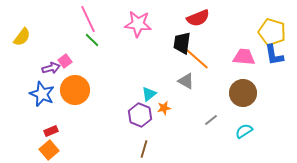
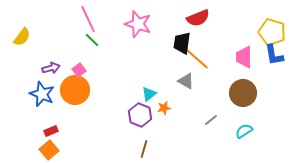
pink star: rotated 12 degrees clockwise
pink trapezoid: rotated 95 degrees counterclockwise
pink square: moved 14 px right, 9 px down
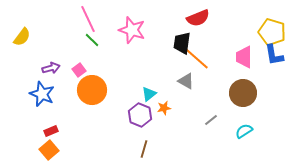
pink star: moved 6 px left, 6 px down
orange circle: moved 17 px right
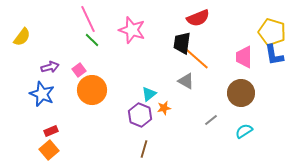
purple arrow: moved 1 px left, 1 px up
brown circle: moved 2 px left
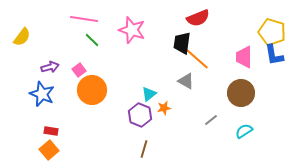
pink line: moved 4 px left; rotated 56 degrees counterclockwise
red rectangle: rotated 32 degrees clockwise
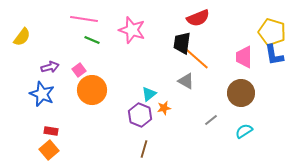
green line: rotated 21 degrees counterclockwise
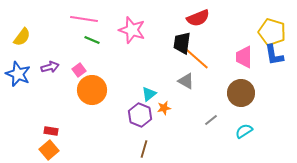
blue star: moved 24 px left, 20 px up
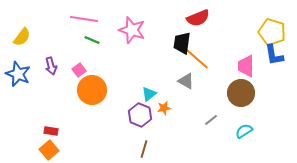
pink trapezoid: moved 2 px right, 9 px down
purple arrow: moved 1 px right, 1 px up; rotated 90 degrees clockwise
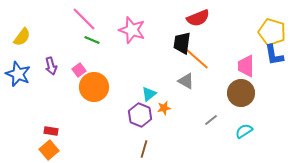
pink line: rotated 36 degrees clockwise
orange circle: moved 2 px right, 3 px up
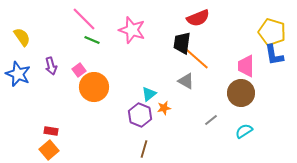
yellow semicircle: rotated 72 degrees counterclockwise
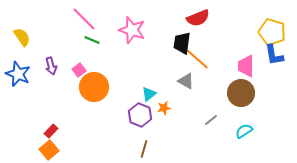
red rectangle: rotated 56 degrees counterclockwise
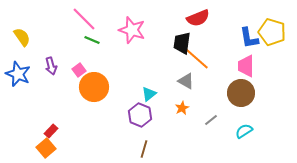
blue L-shape: moved 25 px left, 17 px up
orange star: moved 18 px right; rotated 16 degrees counterclockwise
orange square: moved 3 px left, 2 px up
